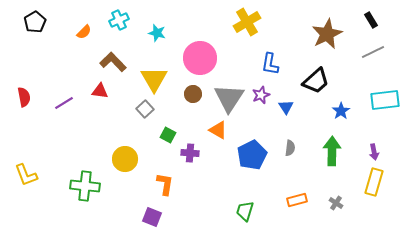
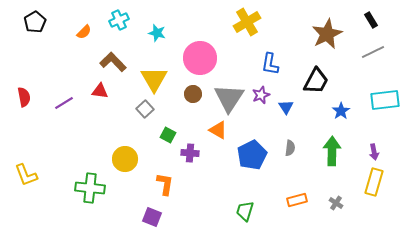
black trapezoid: rotated 20 degrees counterclockwise
green cross: moved 5 px right, 2 px down
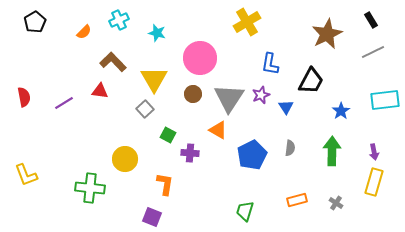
black trapezoid: moved 5 px left
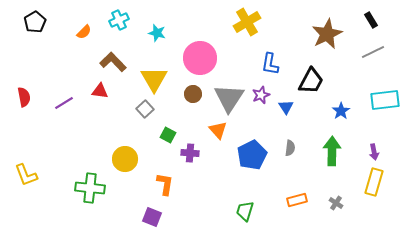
orange triangle: rotated 18 degrees clockwise
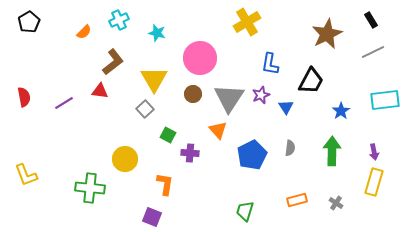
black pentagon: moved 6 px left
brown L-shape: rotated 96 degrees clockwise
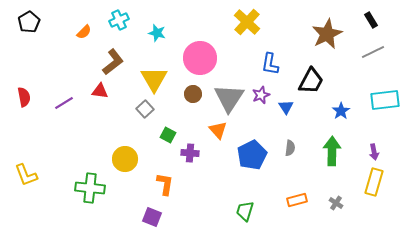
yellow cross: rotated 16 degrees counterclockwise
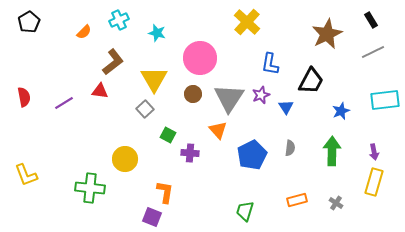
blue star: rotated 12 degrees clockwise
orange L-shape: moved 8 px down
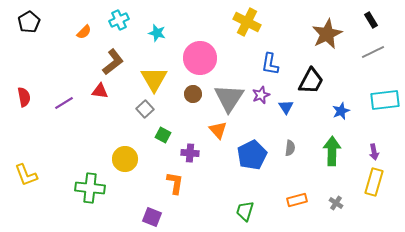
yellow cross: rotated 16 degrees counterclockwise
green square: moved 5 px left
orange L-shape: moved 10 px right, 9 px up
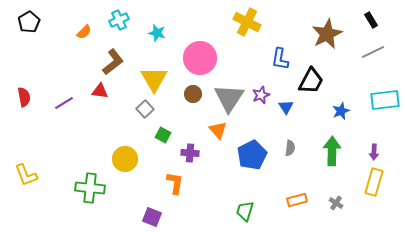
blue L-shape: moved 10 px right, 5 px up
purple arrow: rotated 14 degrees clockwise
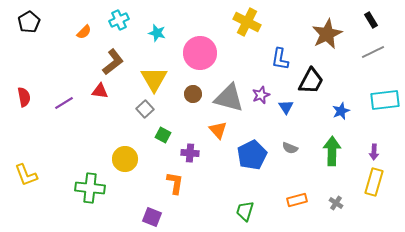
pink circle: moved 5 px up
gray triangle: rotated 48 degrees counterclockwise
gray semicircle: rotated 105 degrees clockwise
